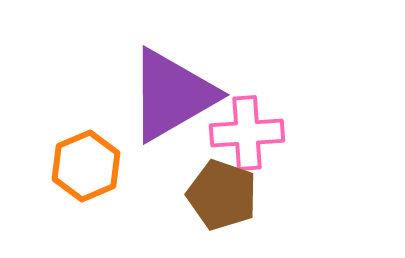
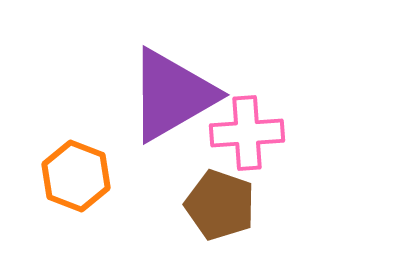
orange hexagon: moved 10 px left, 10 px down; rotated 16 degrees counterclockwise
brown pentagon: moved 2 px left, 10 px down
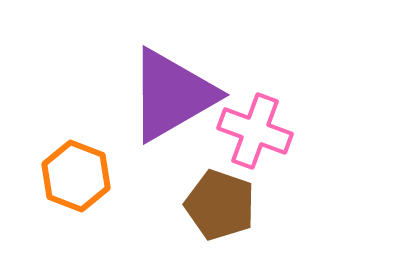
pink cross: moved 8 px right, 2 px up; rotated 24 degrees clockwise
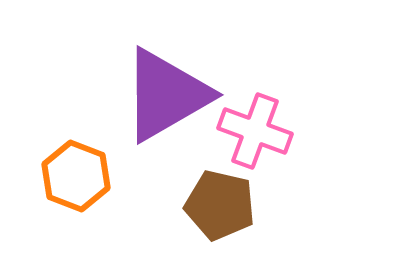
purple triangle: moved 6 px left
brown pentagon: rotated 6 degrees counterclockwise
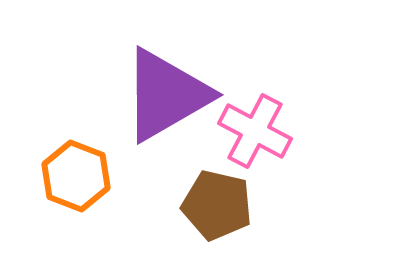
pink cross: rotated 8 degrees clockwise
brown pentagon: moved 3 px left
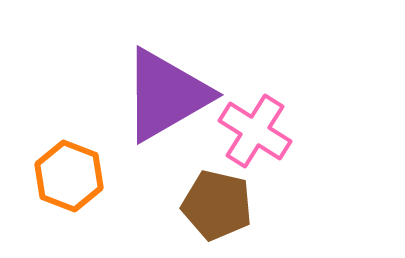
pink cross: rotated 4 degrees clockwise
orange hexagon: moved 7 px left
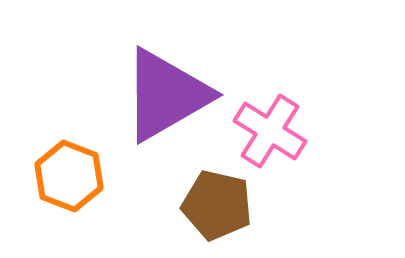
pink cross: moved 15 px right
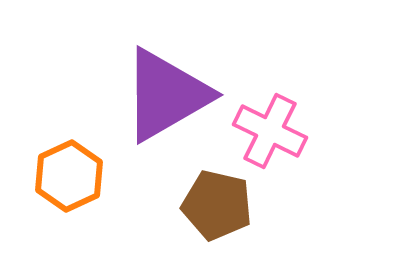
pink cross: rotated 6 degrees counterclockwise
orange hexagon: rotated 14 degrees clockwise
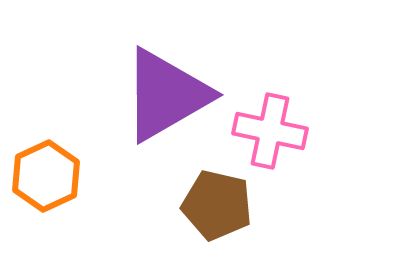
pink cross: rotated 14 degrees counterclockwise
orange hexagon: moved 23 px left
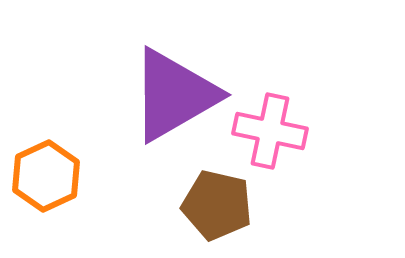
purple triangle: moved 8 px right
